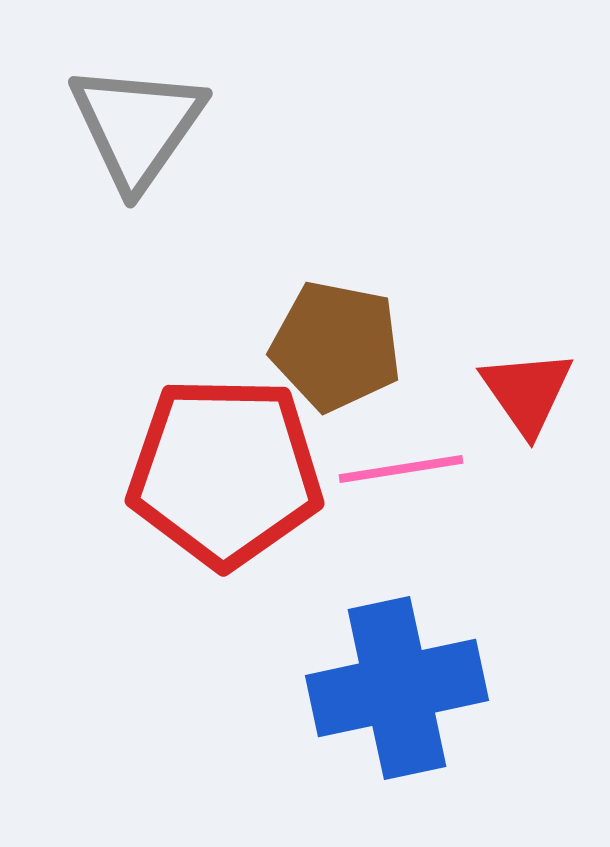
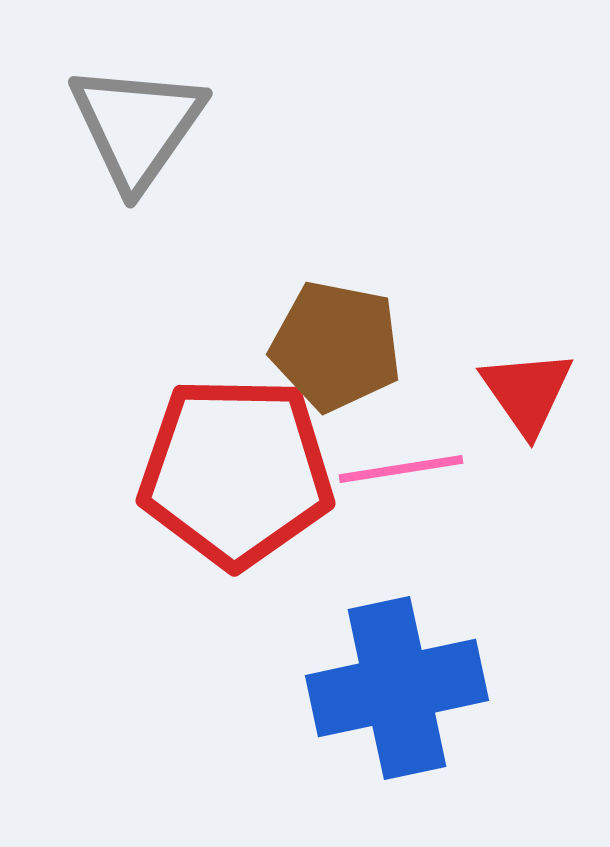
red pentagon: moved 11 px right
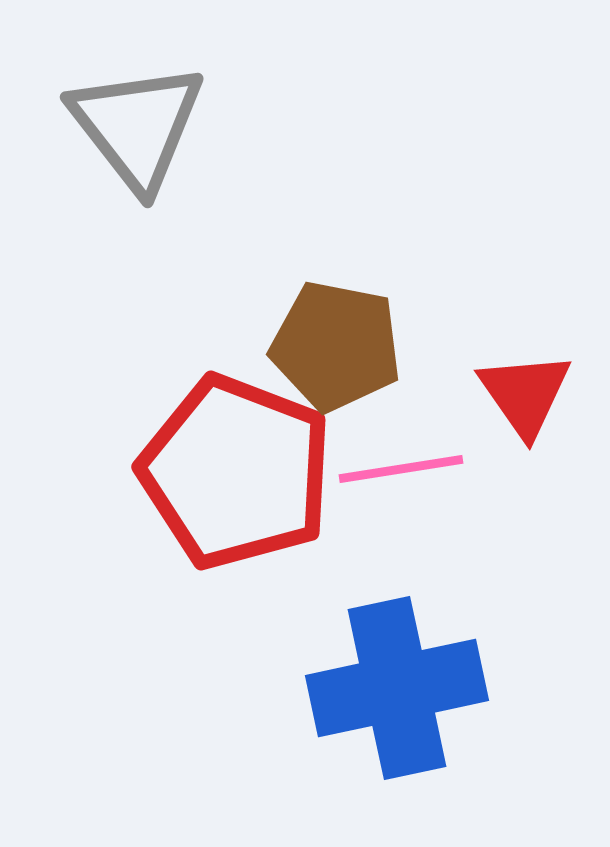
gray triangle: rotated 13 degrees counterclockwise
red triangle: moved 2 px left, 2 px down
red pentagon: rotated 20 degrees clockwise
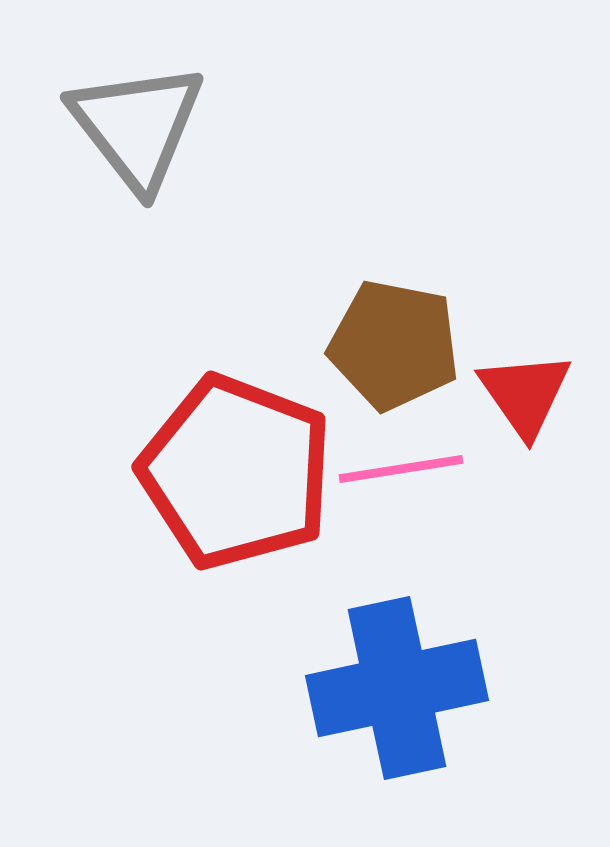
brown pentagon: moved 58 px right, 1 px up
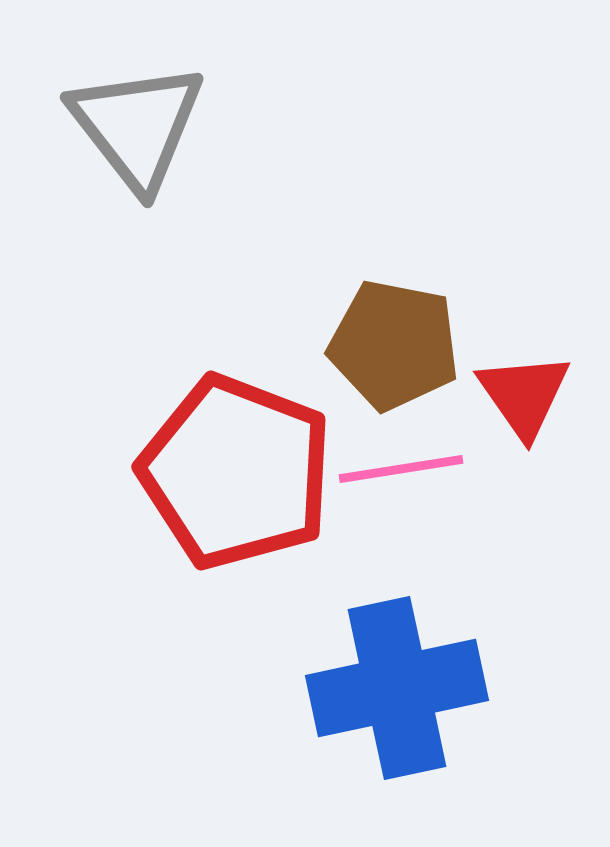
red triangle: moved 1 px left, 1 px down
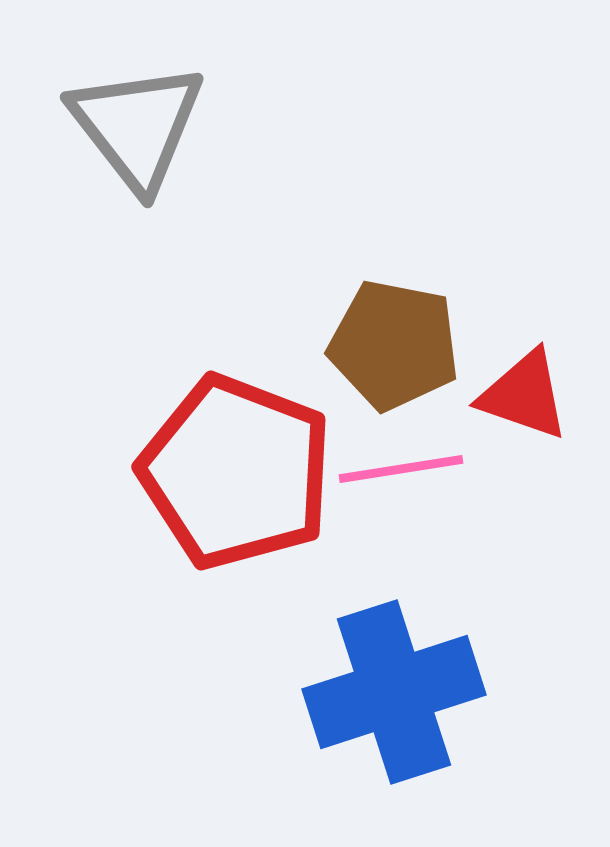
red triangle: rotated 36 degrees counterclockwise
blue cross: moved 3 px left, 4 px down; rotated 6 degrees counterclockwise
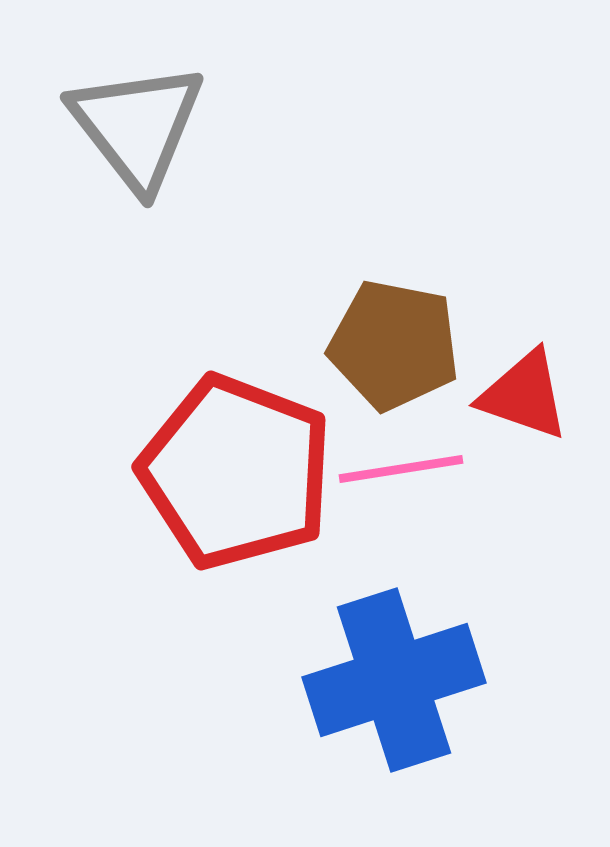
blue cross: moved 12 px up
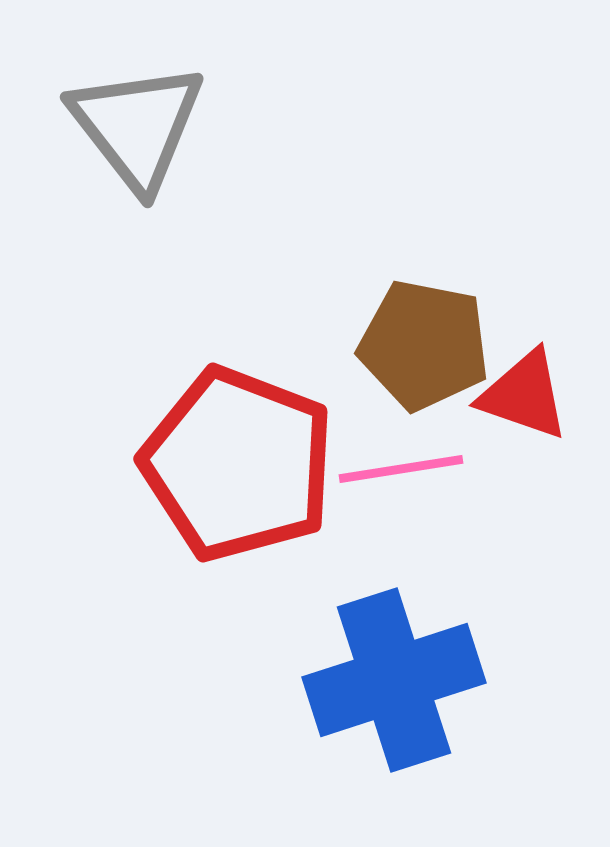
brown pentagon: moved 30 px right
red pentagon: moved 2 px right, 8 px up
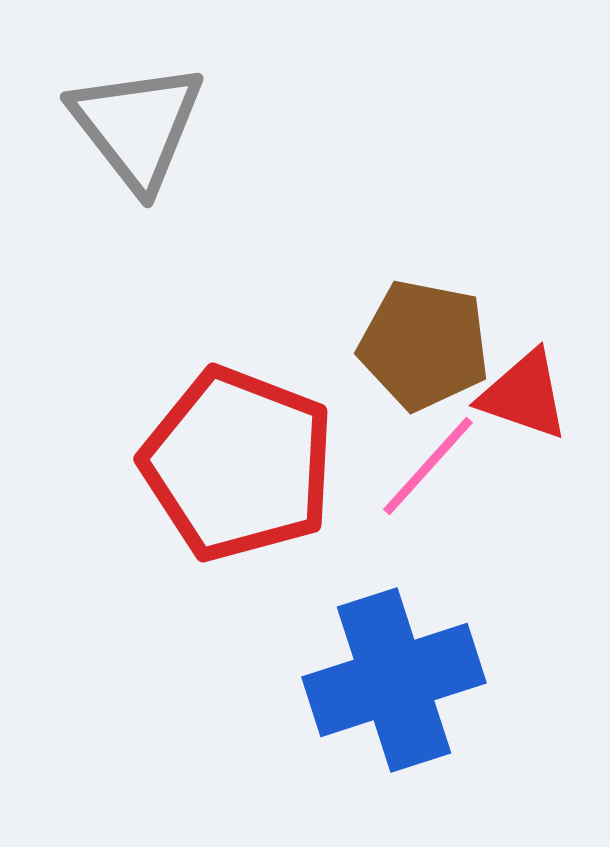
pink line: moved 27 px right, 3 px up; rotated 39 degrees counterclockwise
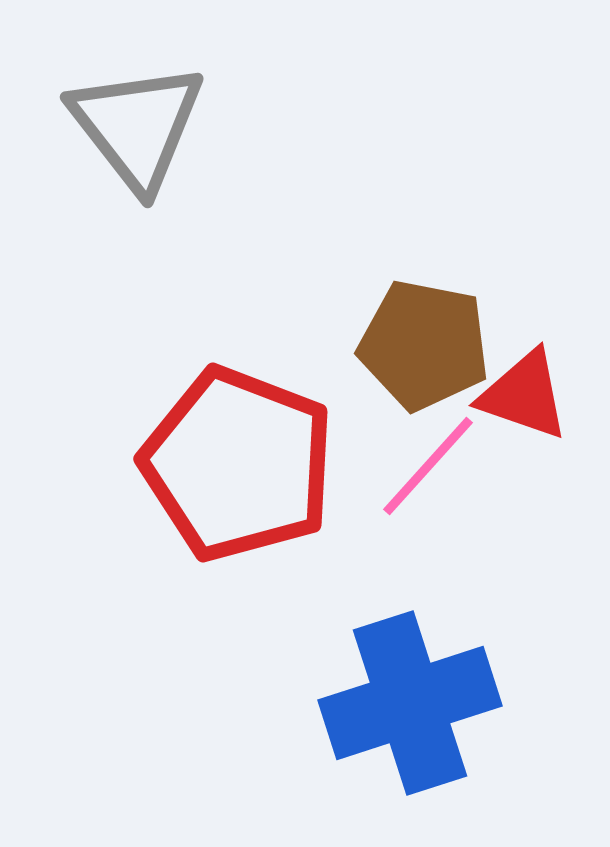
blue cross: moved 16 px right, 23 px down
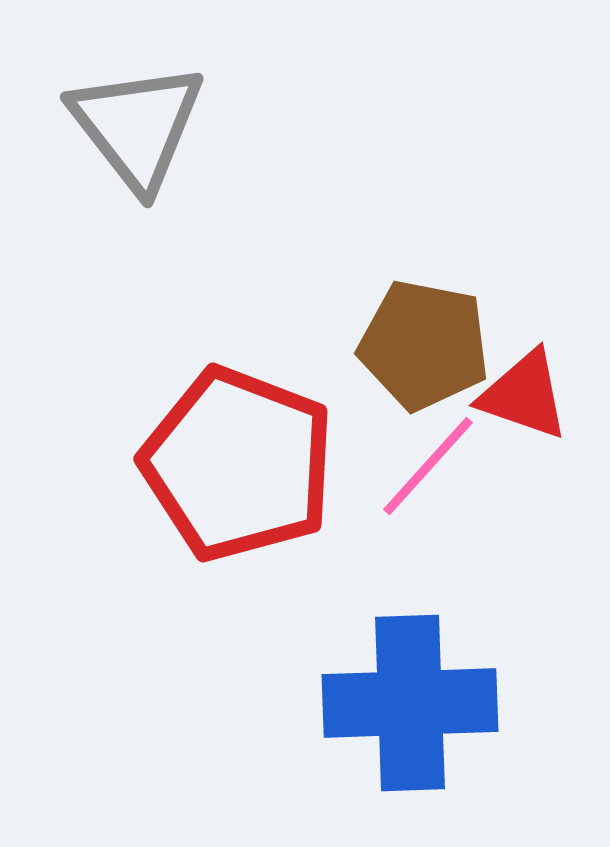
blue cross: rotated 16 degrees clockwise
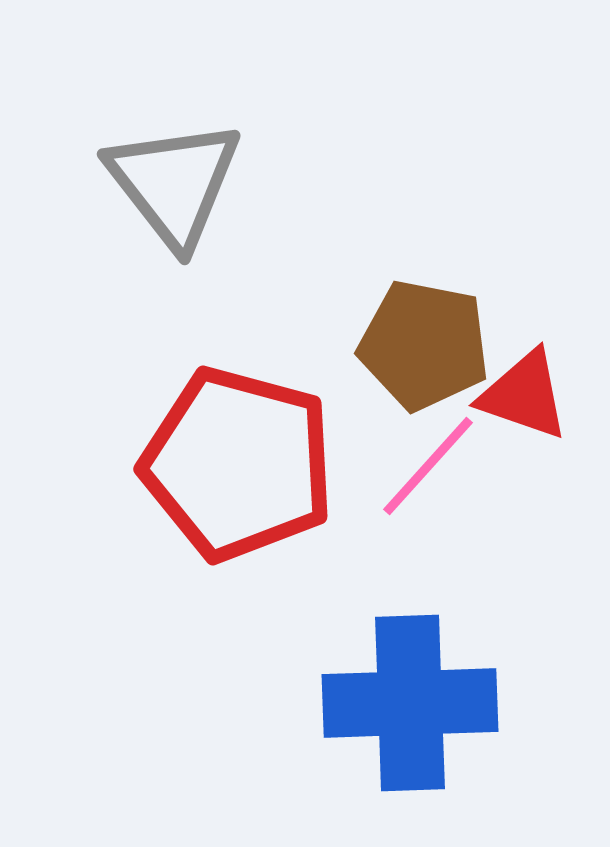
gray triangle: moved 37 px right, 57 px down
red pentagon: rotated 6 degrees counterclockwise
